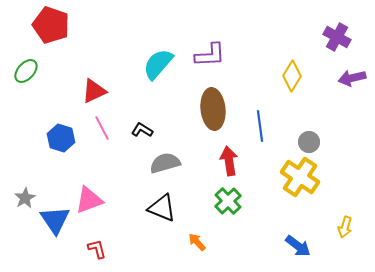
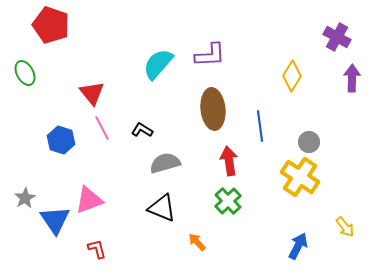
green ellipse: moved 1 px left, 2 px down; rotated 70 degrees counterclockwise
purple arrow: rotated 104 degrees clockwise
red triangle: moved 2 px left, 2 px down; rotated 44 degrees counterclockwise
blue hexagon: moved 2 px down
yellow arrow: rotated 55 degrees counterclockwise
blue arrow: rotated 100 degrees counterclockwise
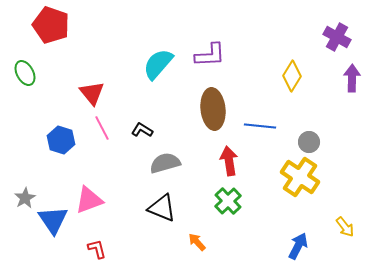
blue line: rotated 76 degrees counterclockwise
blue triangle: moved 2 px left
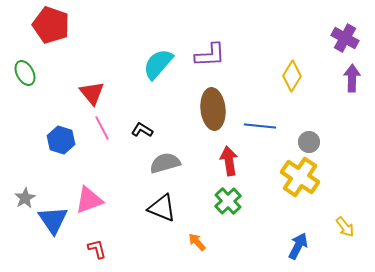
purple cross: moved 8 px right, 1 px down
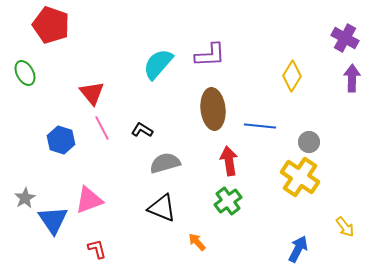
green cross: rotated 8 degrees clockwise
blue arrow: moved 3 px down
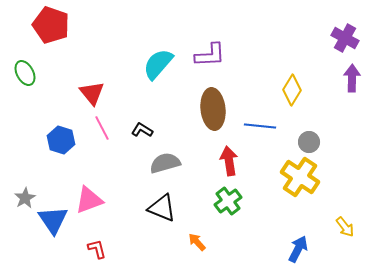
yellow diamond: moved 14 px down
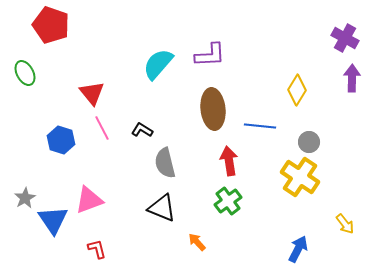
yellow diamond: moved 5 px right
gray semicircle: rotated 88 degrees counterclockwise
yellow arrow: moved 3 px up
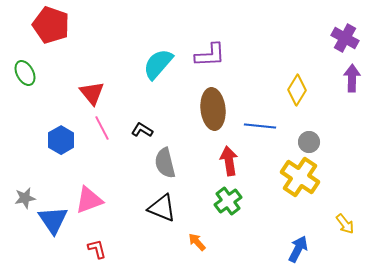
blue hexagon: rotated 12 degrees clockwise
gray star: rotated 20 degrees clockwise
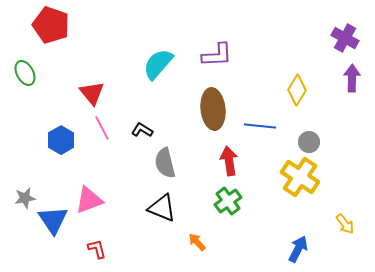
purple L-shape: moved 7 px right
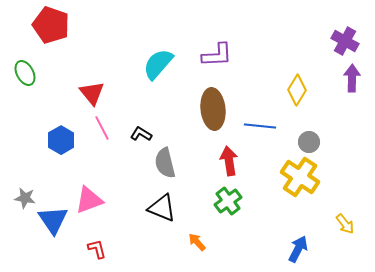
purple cross: moved 3 px down
black L-shape: moved 1 px left, 4 px down
gray star: rotated 20 degrees clockwise
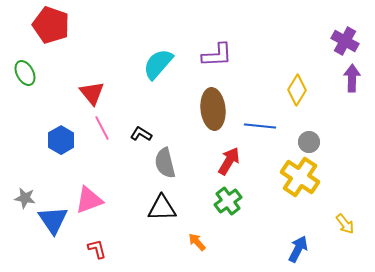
red arrow: rotated 40 degrees clockwise
black triangle: rotated 24 degrees counterclockwise
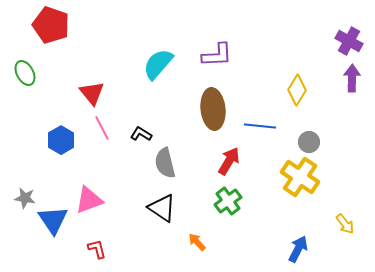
purple cross: moved 4 px right
black triangle: rotated 36 degrees clockwise
